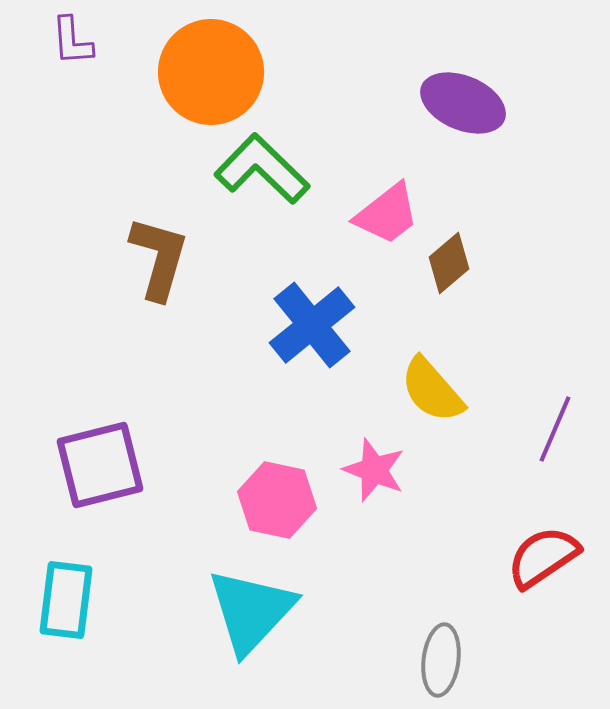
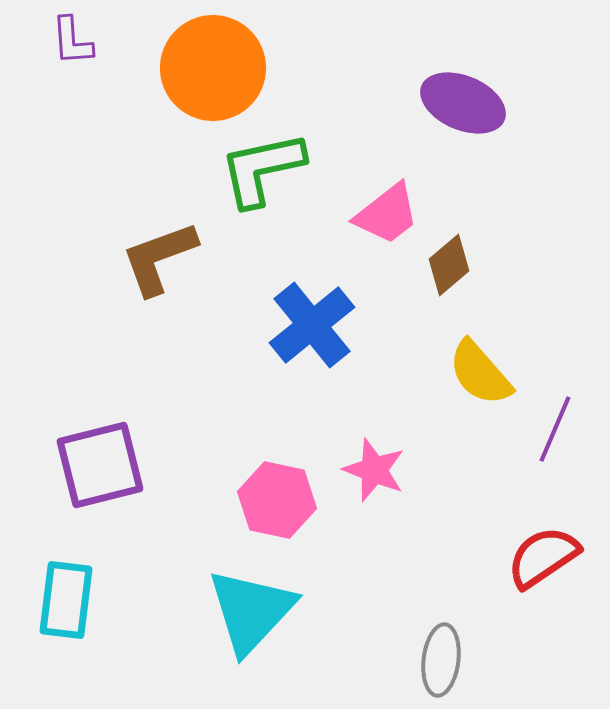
orange circle: moved 2 px right, 4 px up
green L-shape: rotated 56 degrees counterclockwise
brown L-shape: rotated 126 degrees counterclockwise
brown diamond: moved 2 px down
yellow semicircle: moved 48 px right, 17 px up
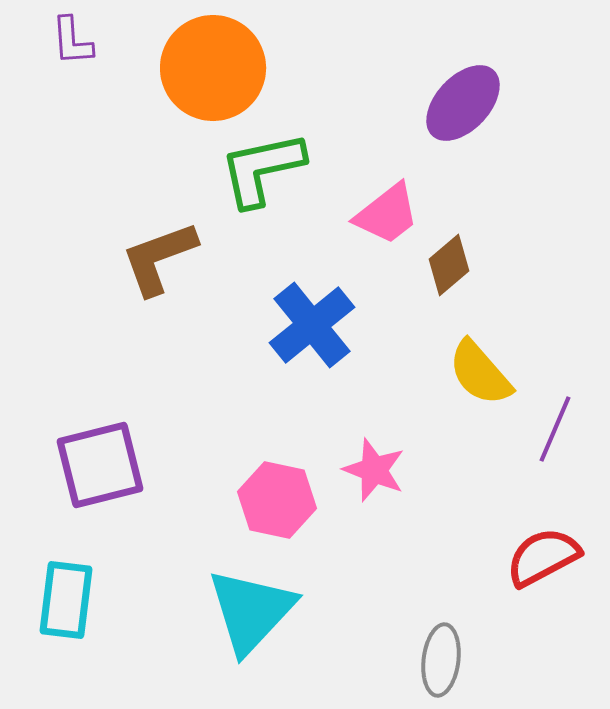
purple ellipse: rotated 70 degrees counterclockwise
red semicircle: rotated 6 degrees clockwise
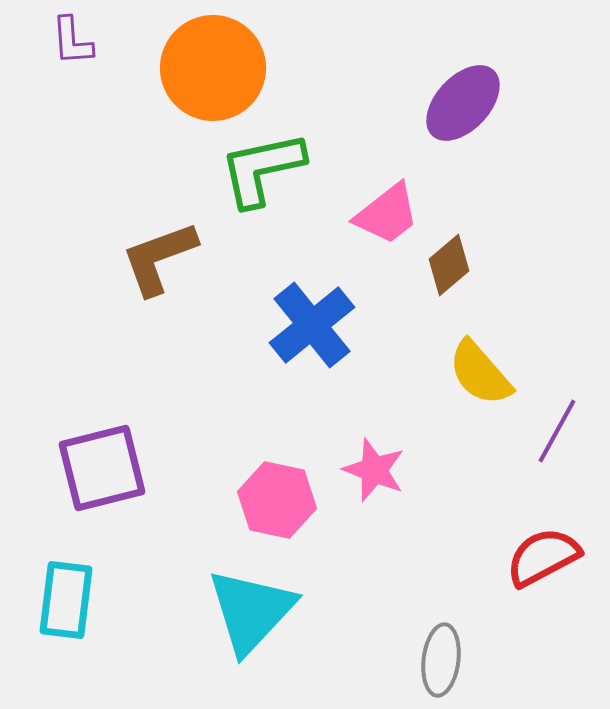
purple line: moved 2 px right, 2 px down; rotated 6 degrees clockwise
purple square: moved 2 px right, 3 px down
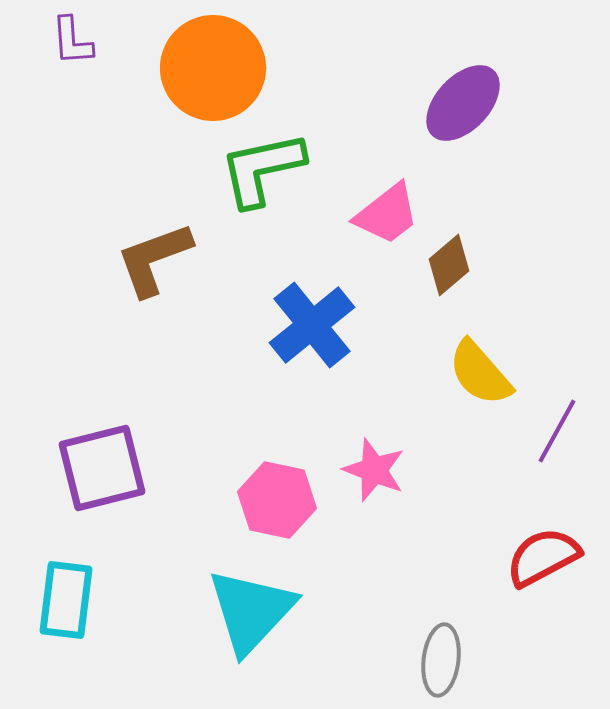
brown L-shape: moved 5 px left, 1 px down
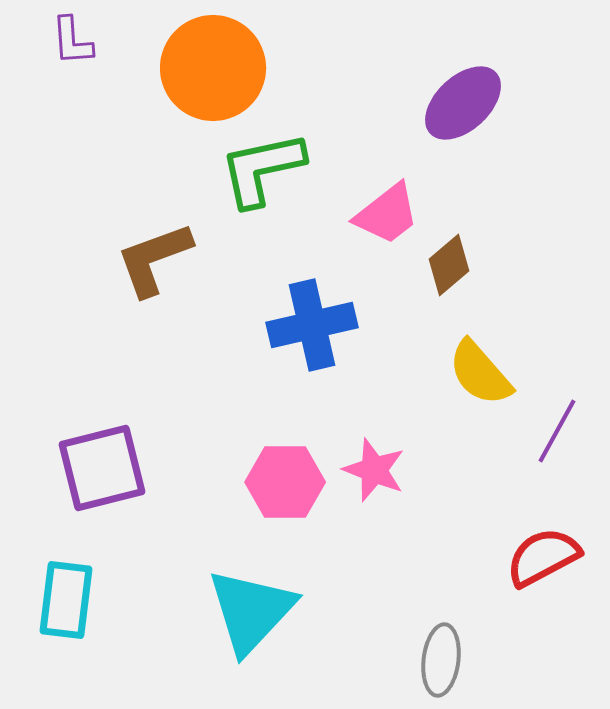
purple ellipse: rotated 4 degrees clockwise
blue cross: rotated 26 degrees clockwise
pink hexagon: moved 8 px right, 18 px up; rotated 12 degrees counterclockwise
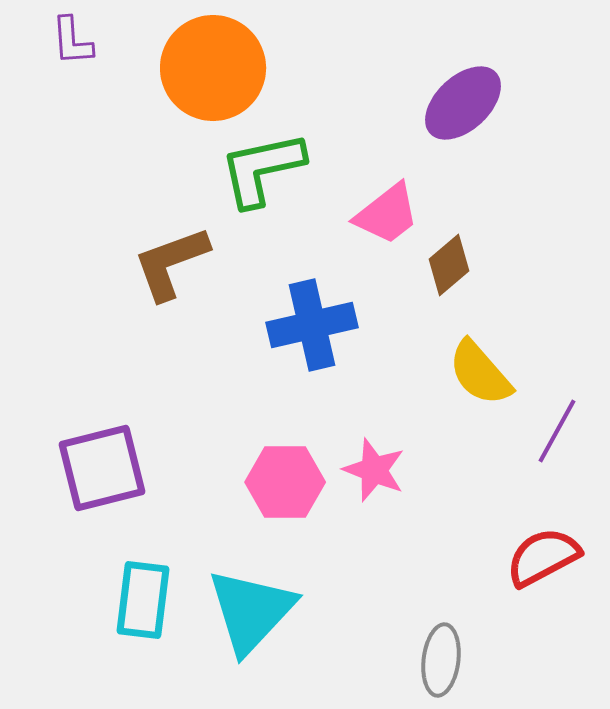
brown L-shape: moved 17 px right, 4 px down
cyan rectangle: moved 77 px right
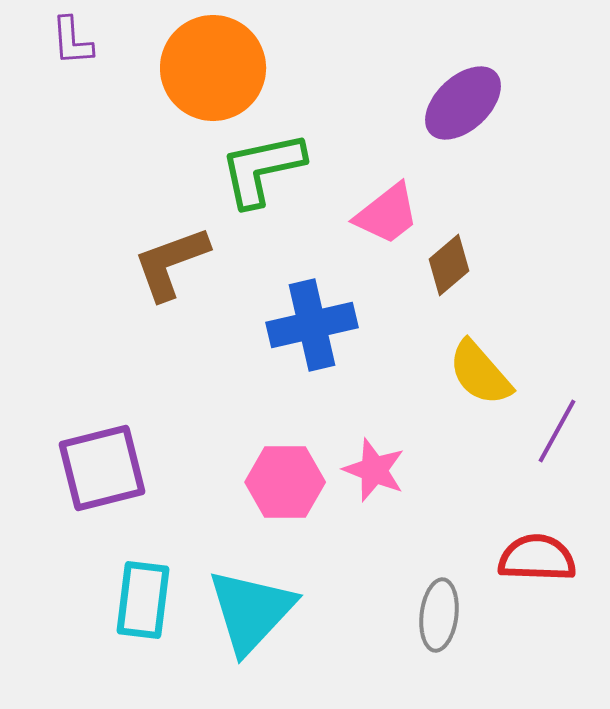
red semicircle: moved 6 px left, 1 px down; rotated 30 degrees clockwise
gray ellipse: moved 2 px left, 45 px up
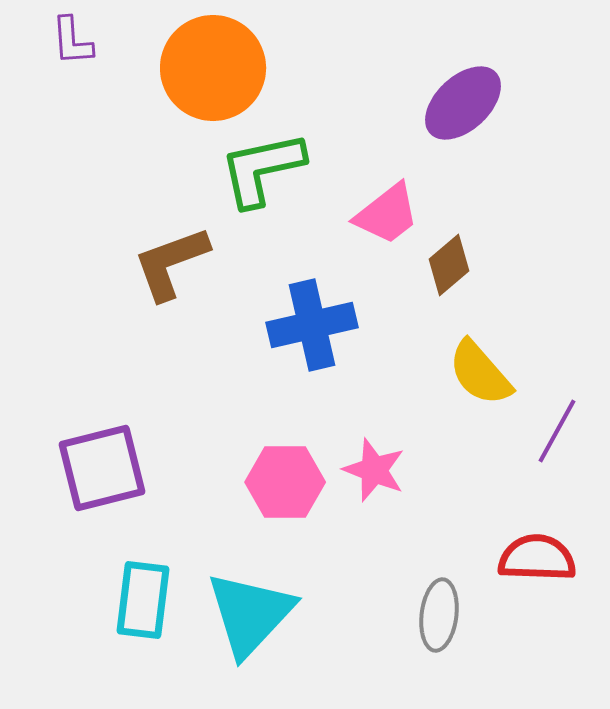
cyan triangle: moved 1 px left, 3 px down
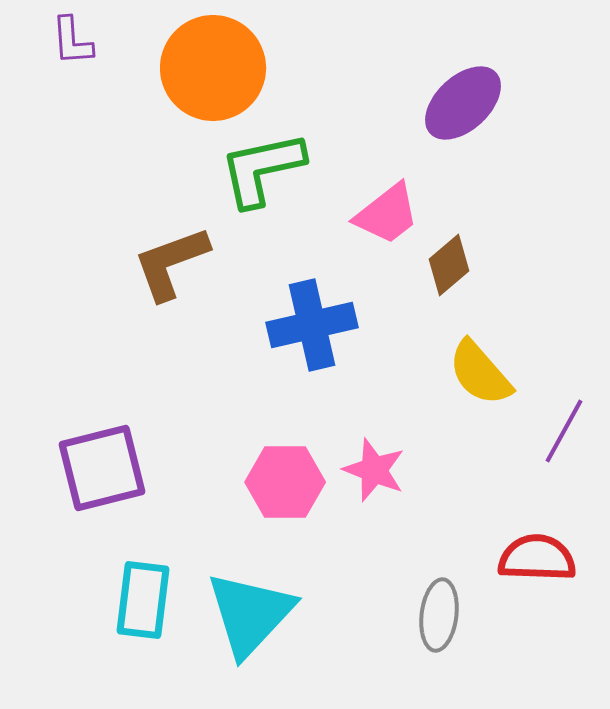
purple line: moved 7 px right
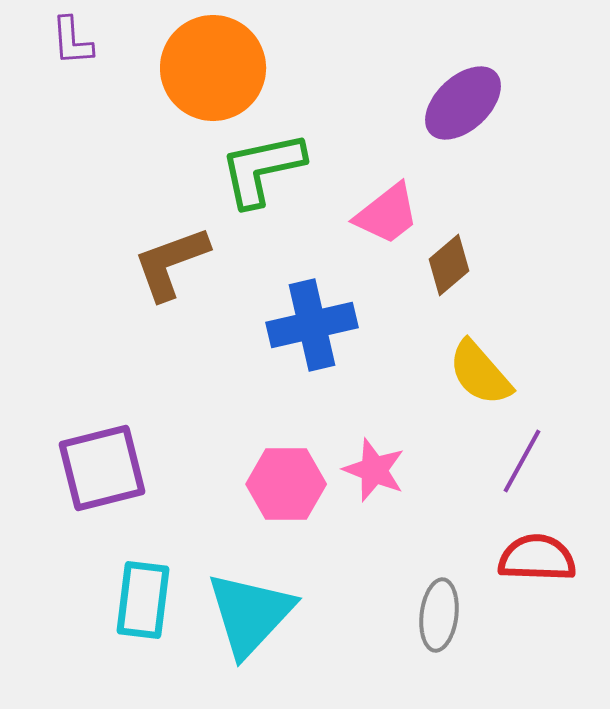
purple line: moved 42 px left, 30 px down
pink hexagon: moved 1 px right, 2 px down
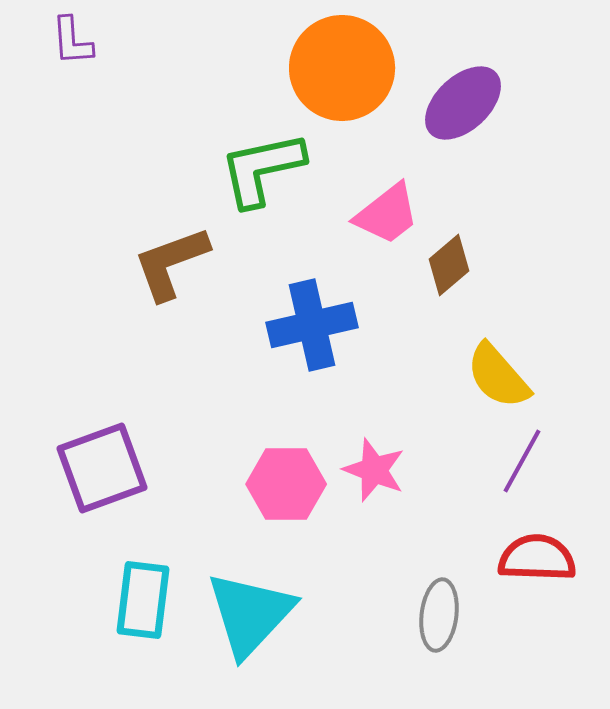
orange circle: moved 129 px right
yellow semicircle: moved 18 px right, 3 px down
purple square: rotated 6 degrees counterclockwise
